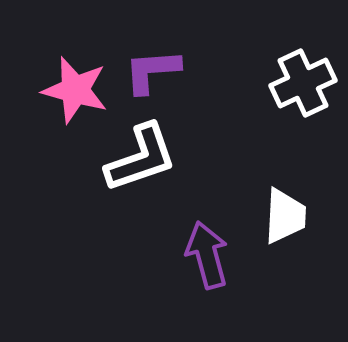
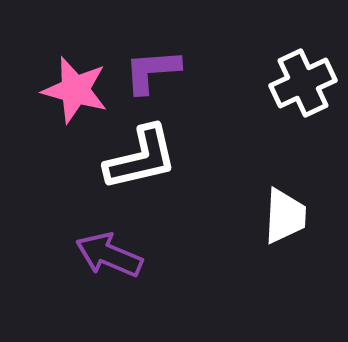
white L-shape: rotated 6 degrees clockwise
purple arrow: moved 98 px left; rotated 52 degrees counterclockwise
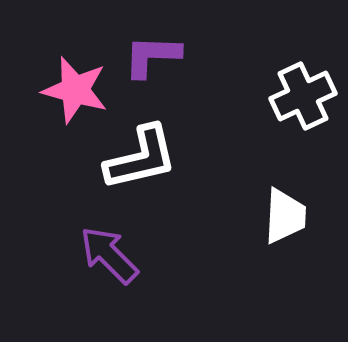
purple L-shape: moved 15 px up; rotated 6 degrees clockwise
white cross: moved 13 px down
purple arrow: rotated 22 degrees clockwise
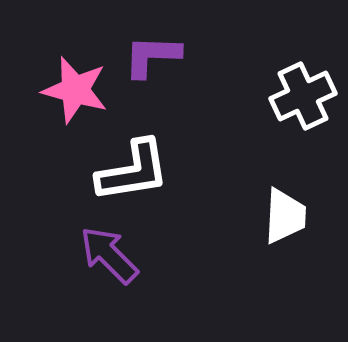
white L-shape: moved 8 px left, 13 px down; rotated 4 degrees clockwise
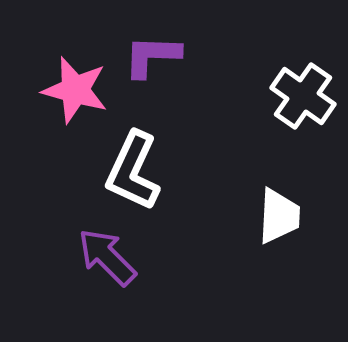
white cross: rotated 30 degrees counterclockwise
white L-shape: rotated 124 degrees clockwise
white trapezoid: moved 6 px left
purple arrow: moved 2 px left, 2 px down
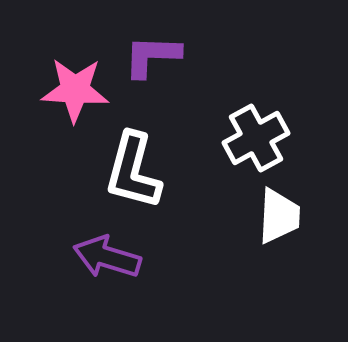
pink star: rotated 12 degrees counterclockwise
white cross: moved 47 px left, 42 px down; rotated 26 degrees clockwise
white L-shape: rotated 10 degrees counterclockwise
purple arrow: rotated 28 degrees counterclockwise
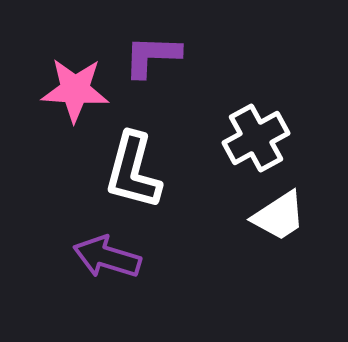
white trapezoid: rotated 54 degrees clockwise
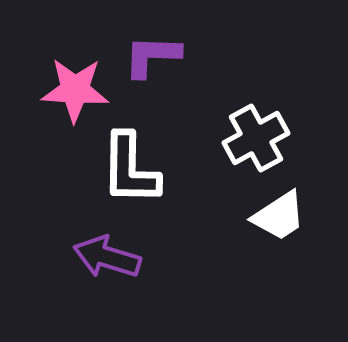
white L-shape: moved 3 px left, 2 px up; rotated 14 degrees counterclockwise
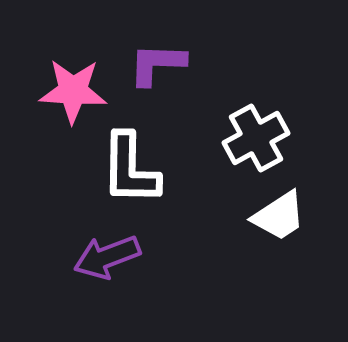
purple L-shape: moved 5 px right, 8 px down
pink star: moved 2 px left, 1 px down
purple arrow: rotated 38 degrees counterclockwise
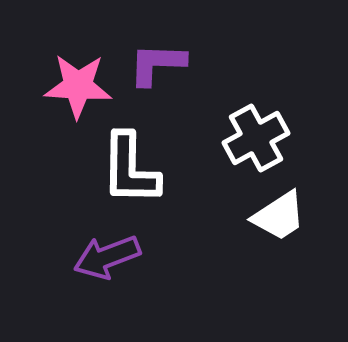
pink star: moved 5 px right, 5 px up
